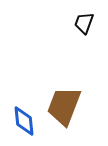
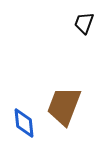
blue diamond: moved 2 px down
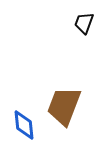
blue diamond: moved 2 px down
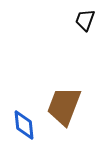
black trapezoid: moved 1 px right, 3 px up
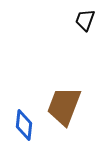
blue diamond: rotated 12 degrees clockwise
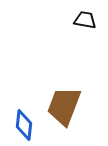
black trapezoid: rotated 80 degrees clockwise
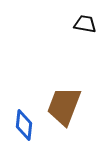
black trapezoid: moved 4 px down
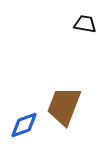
blue diamond: rotated 64 degrees clockwise
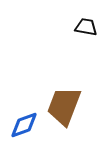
black trapezoid: moved 1 px right, 3 px down
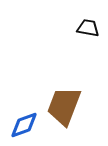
black trapezoid: moved 2 px right, 1 px down
